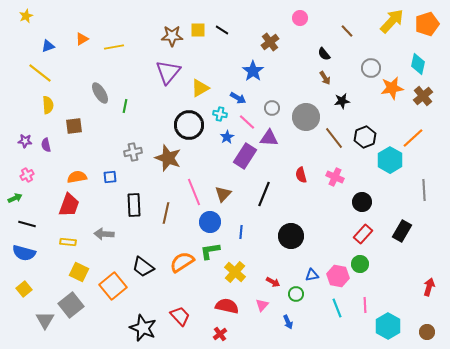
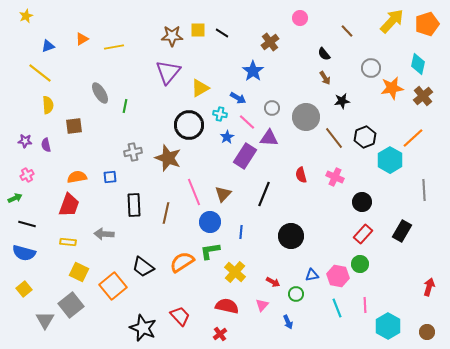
black line at (222, 30): moved 3 px down
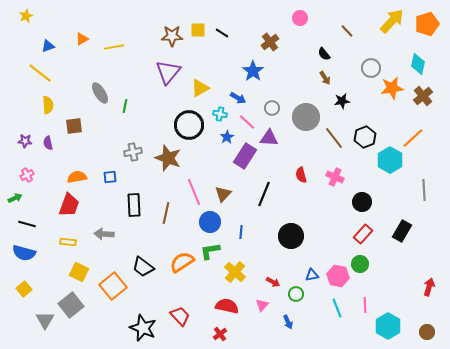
purple semicircle at (46, 145): moved 2 px right, 2 px up
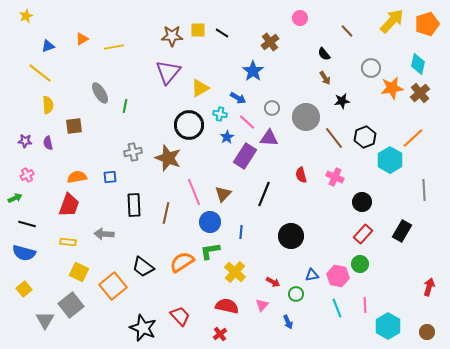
brown cross at (423, 96): moved 3 px left, 3 px up
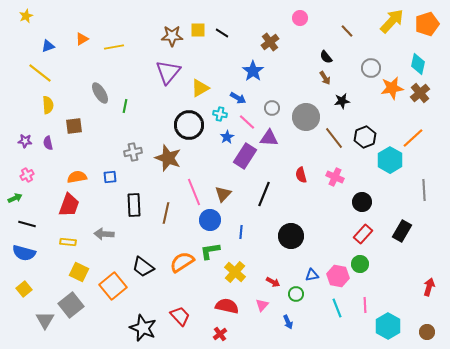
black semicircle at (324, 54): moved 2 px right, 3 px down
blue circle at (210, 222): moved 2 px up
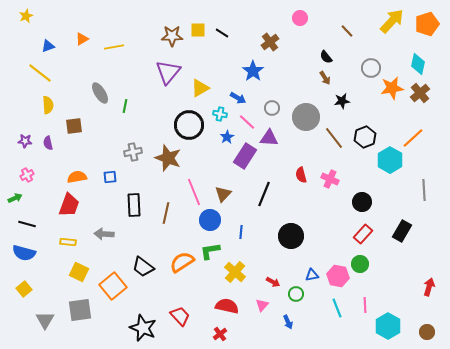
pink cross at (335, 177): moved 5 px left, 2 px down
gray square at (71, 305): moved 9 px right, 5 px down; rotated 30 degrees clockwise
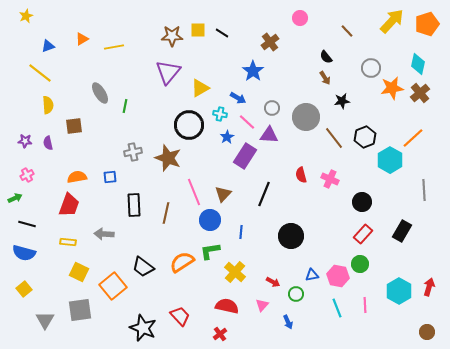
purple triangle at (269, 138): moved 3 px up
cyan hexagon at (388, 326): moved 11 px right, 35 px up
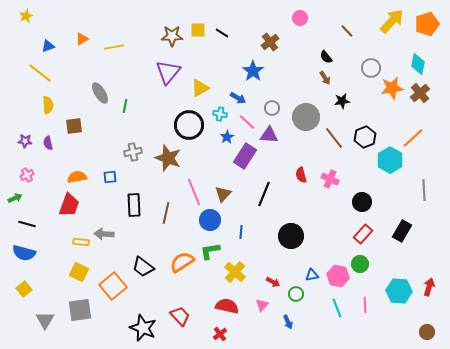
yellow rectangle at (68, 242): moved 13 px right
cyan hexagon at (399, 291): rotated 25 degrees counterclockwise
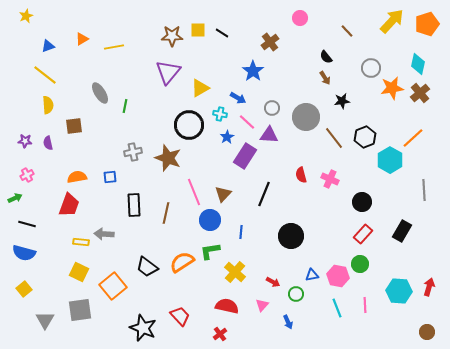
yellow line at (40, 73): moved 5 px right, 2 px down
black trapezoid at (143, 267): moved 4 px right
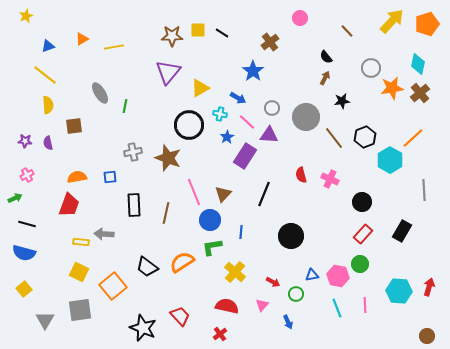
brown arrow at (325, 78): rotated 120 degrees counterclockwise
green L-shape at (210, 251): moved 2 px right, 4 px up
brown circle at (427, 332): moved 4 px down
